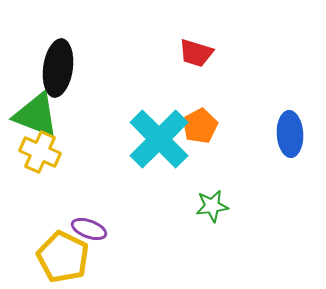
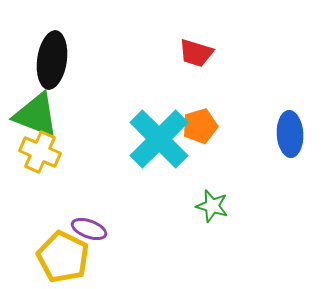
black ellipse: moved 6 px left, 8 px up
orange pentagon: rotated 12 degrees clockwise
green star: rotated 24 degrees clockwise
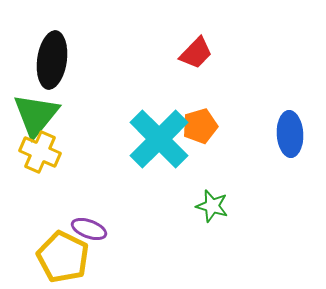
red trapezoid: rotated 63 degrees counterclockwise
green triangle: rotated 48 degrees clockwise
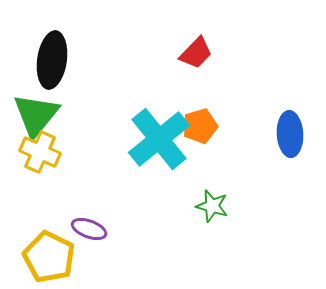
cyan cross: rotated 6 degrees clockwise
yellow pentagon: moved 14 px left
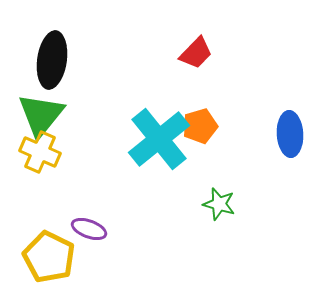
green triangle: moved 5 px right
green star: moved 7 px right, 2 px up
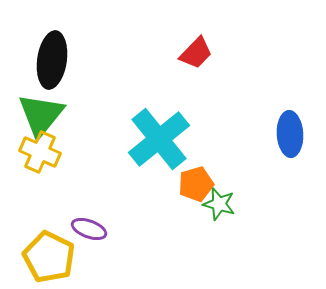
orange pentagon: moved 4 px left, 58 px down
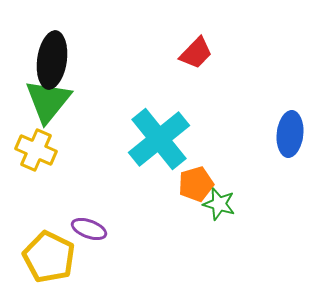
green triangle: moved 7 px right, 14 px up
blue ellipse: rotated 9 degrees clockwise
yellow cross: moved 4 px left, 2 px up
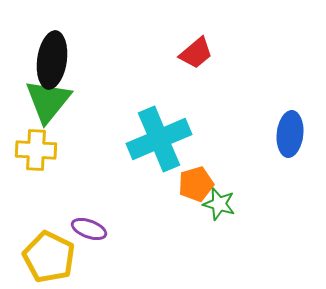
red trapezoid: rotated 6 degrees clockwise
cyan cross: rotated 16 degrees clockwise
yellow cross: rotated 21 degrees counterclockwise
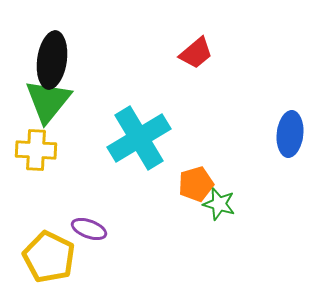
cyan cross: moved 20 px left, 1 px up; rotated 8 degrees counterclockwise
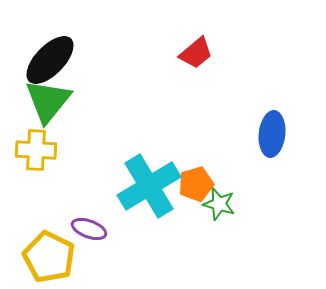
black ellipse: moved 2 px left; rotated 36 degrees clockwise
blue ellipse: moved 18 px left
cyan cross: moved 10 px right, 48 px down
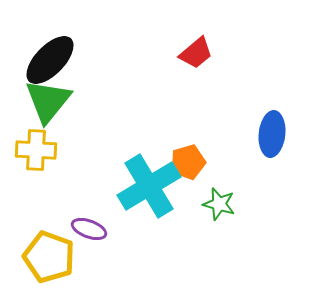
orange pentagon: moved 8 px left, 22 px up
yellow pentagon: rotated 6 degrees counterclockwise
